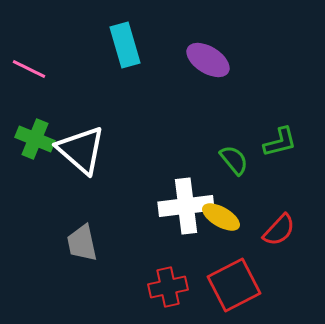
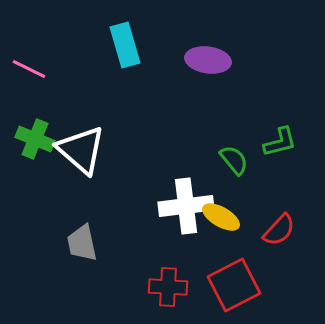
purple ellipse: rotated 24 degrees counterclockwise
red cross: rotated 15 degrees clockwise
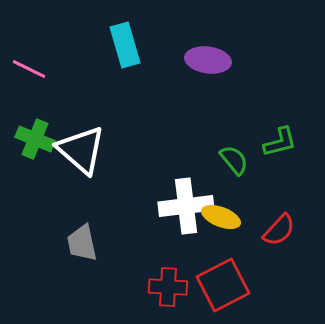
yellow ellipse: rotated 9 degrees counterclockwise
red square: moved 11 px left
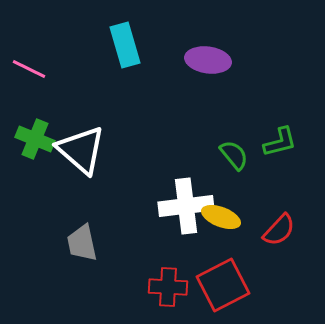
green semicircle: moved 5 px up
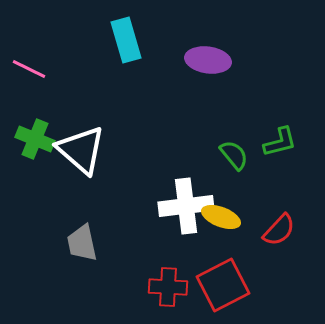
cyan rectangle: moved 1 px right, 5 px up
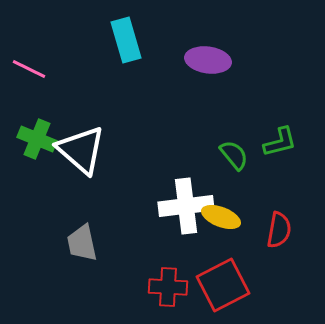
green cross: moved 2 px right
red semicircle: rotated 33 degrees counterclockwise
